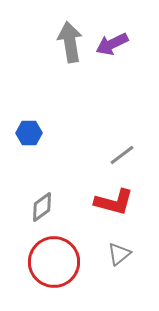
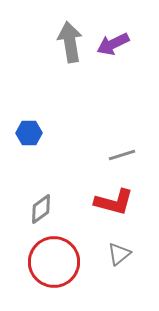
purple arrow: moved 1 px right
gray line: rotated 20 degrees clockwise
gray diamond: moved 1 px left, 2 px down
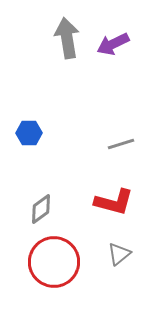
gray arrow: moved 3 px left, 4 px up
gray line: moved 1 px left, 11 px up
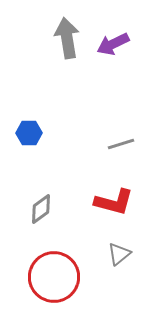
red circle: moved 15 px down
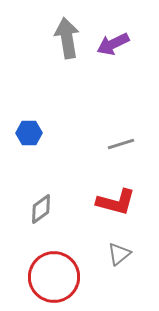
red L-shape: moved 2 px right
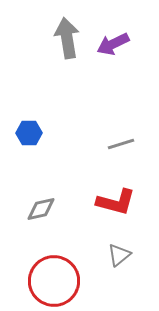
gray diamond: rotated 24 degrees clockwise
gray triangle: moved 1 px down
red circle: moved 4 px down
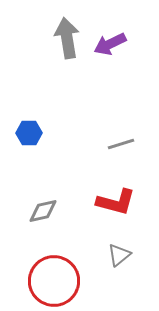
purple arrow: moved 3 px left
gray diamond: moved 2 px right, 2 px down
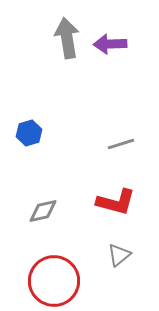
purple arrow: rotated 24 degrees clockwise
blue hexagon: rotated 15 degrees counterclockwise
